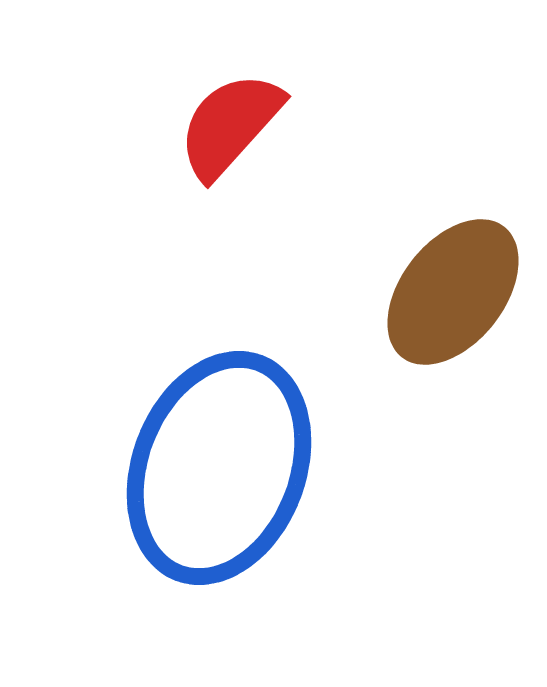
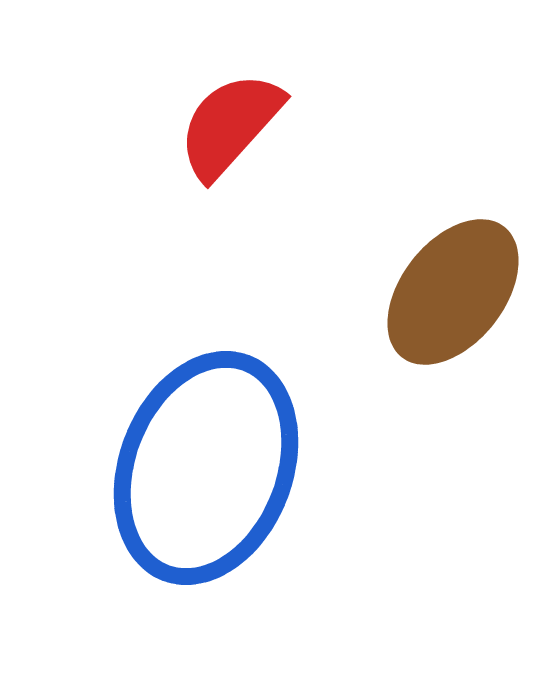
blue ellipse: moved 13 px left
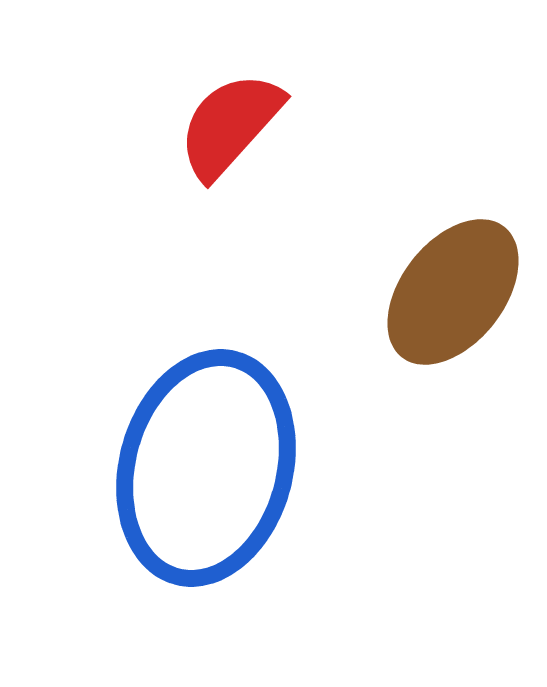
blue ellipse: rotated 6 degrees counterclockwise
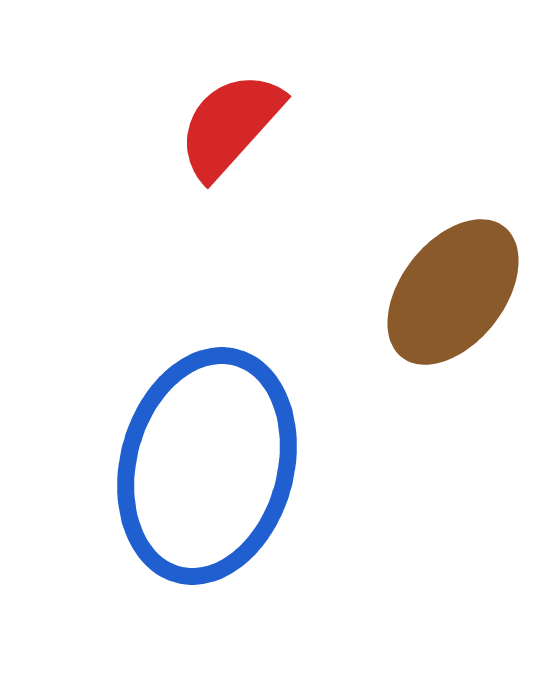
blue ellipse: moved 1 px right, 2 px up
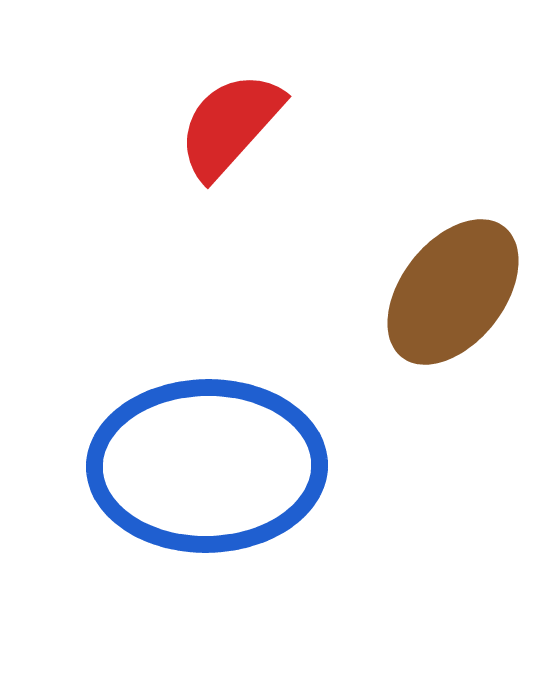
blue ellipse: rotated 74 degrees clockwise
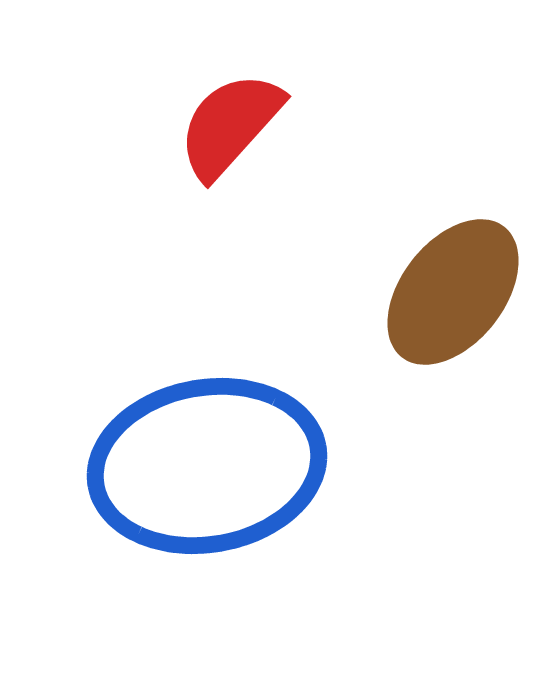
blue ellipse: rotated 9 degrees counterclockwise
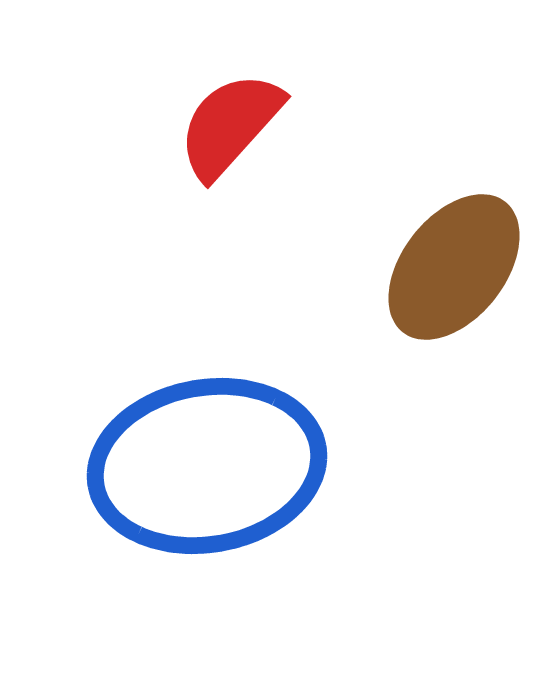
brown ellipse: moved 1 px right, 25 px up
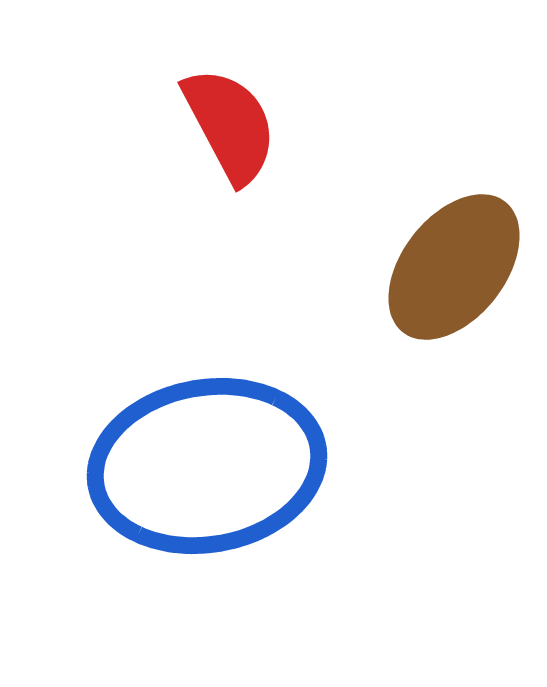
red semicircle: rotated 110 degrees clockwise
